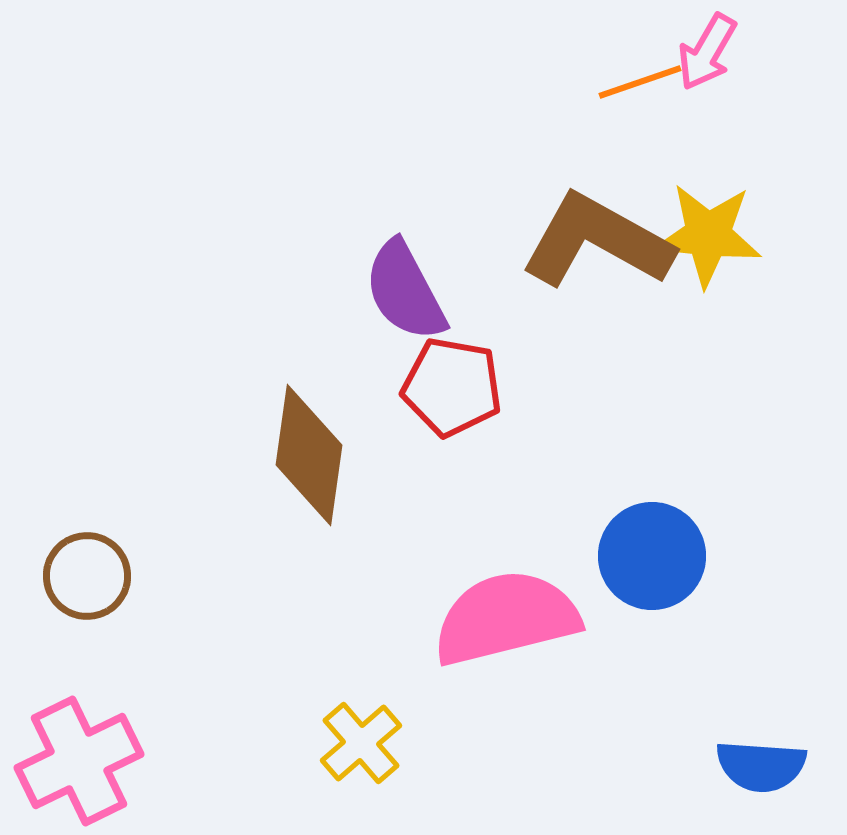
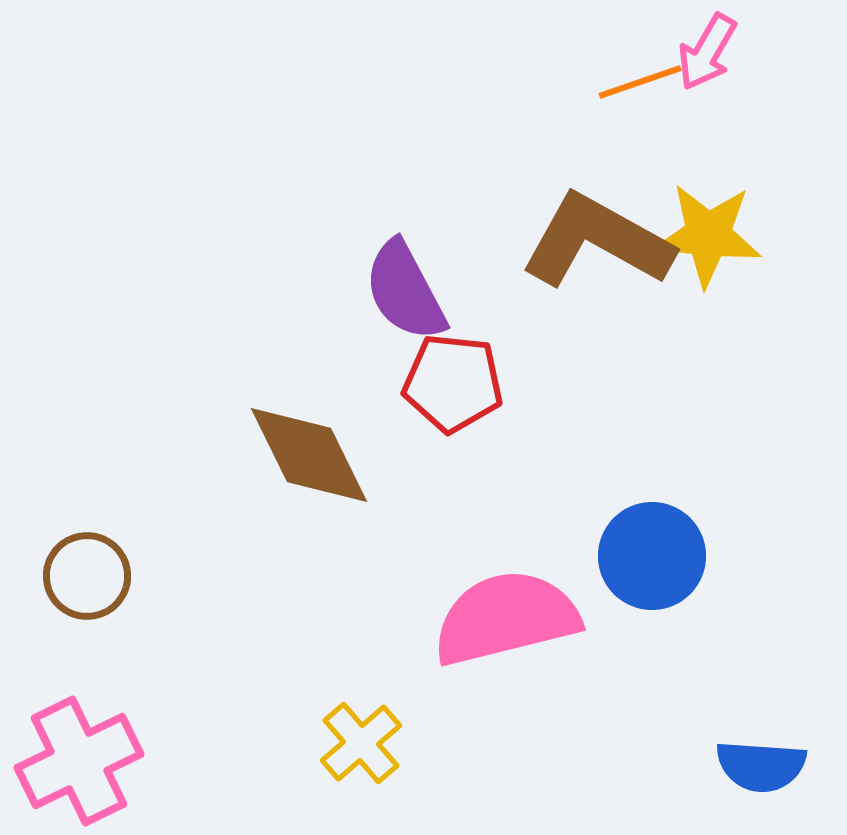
red pentagon: moved 1 px right, 4 px up; rotated 4 degrees counterclockwise
brown diamond: rotated 34 degrees counterclockwise
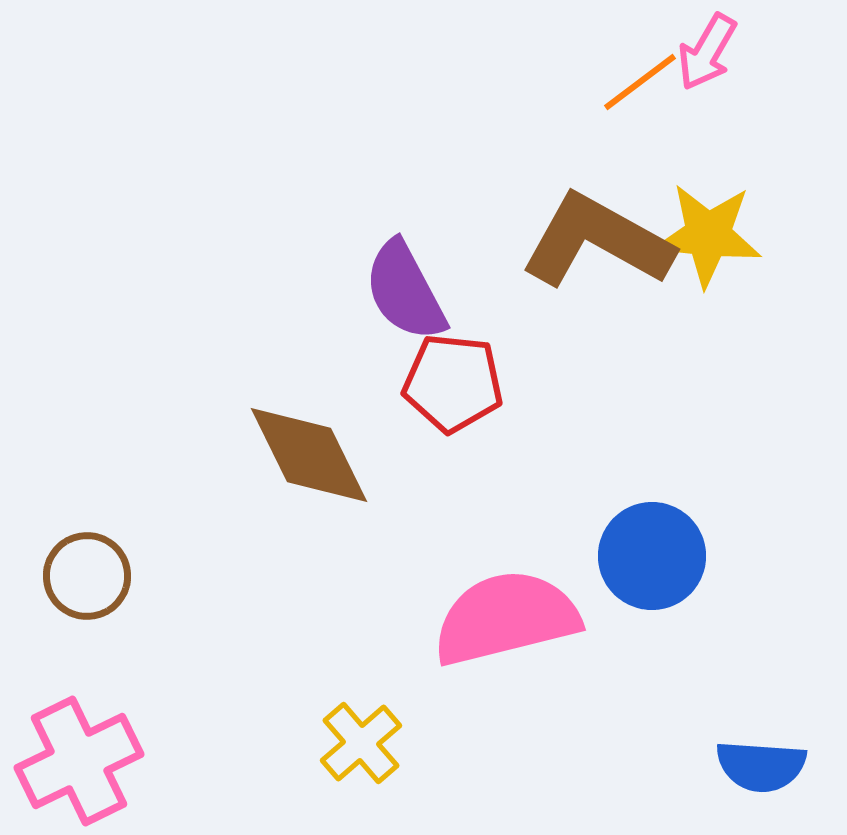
orange line: rotated 18 degrees counterclockwise
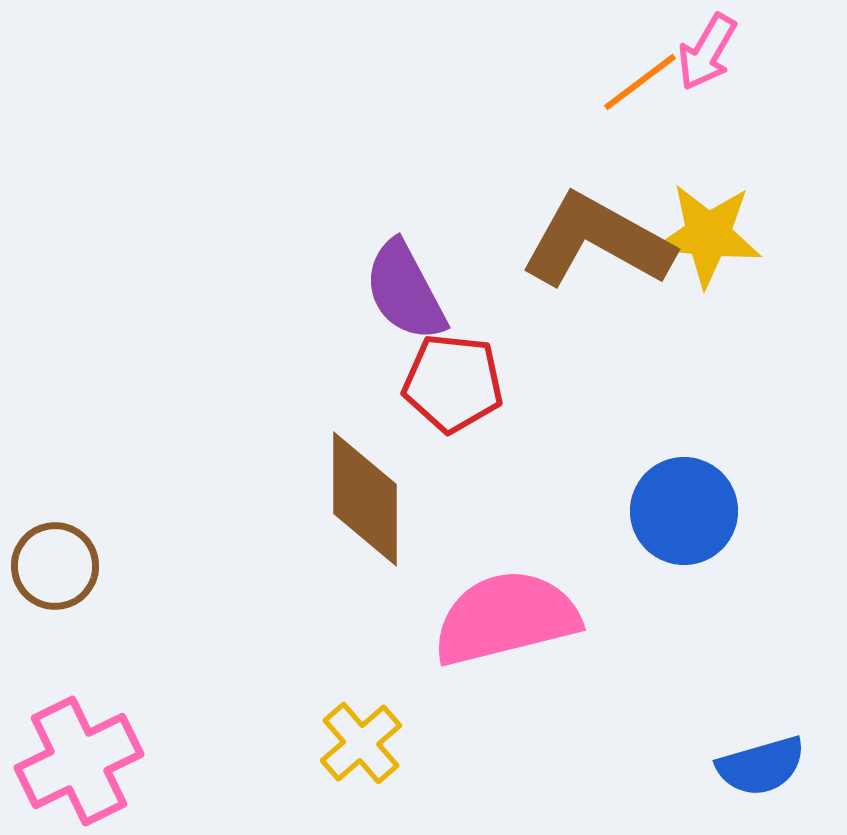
brown diamond: moved 56 px right, 44 px down; rotated 26 degrees clockwise
blue circle: moved 32 px right, 45 px up
brown circle: moved 32 px left, 10 px up
blue semicircle: rotated 20 degrees counterclockwise
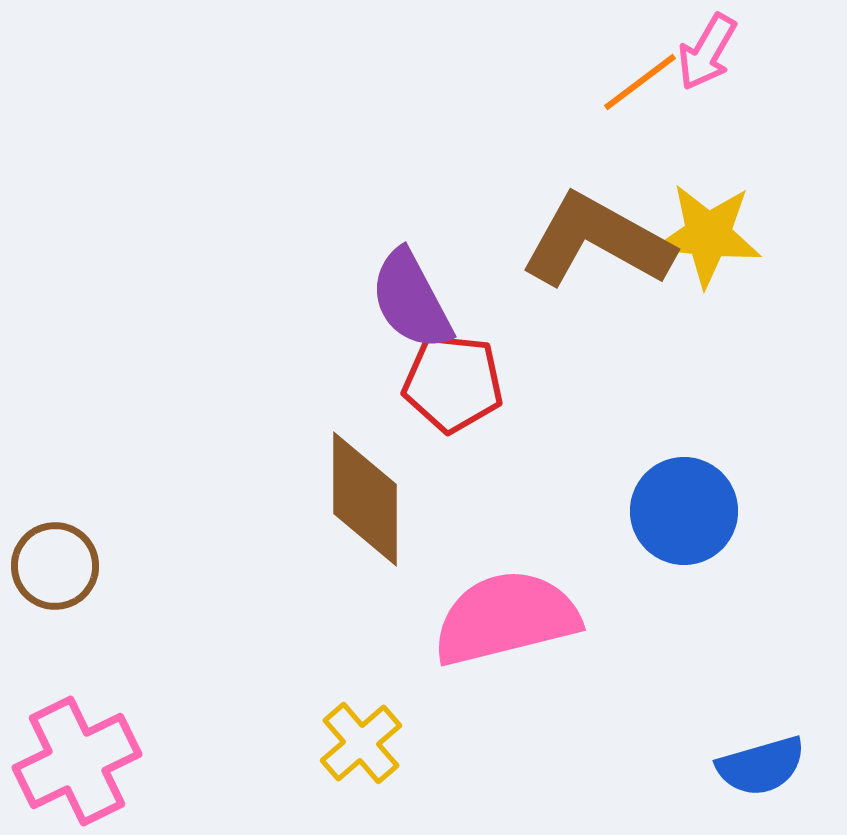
purple semicircle: moved 6 px right, 9 px down
pink cross: moved 2 px left
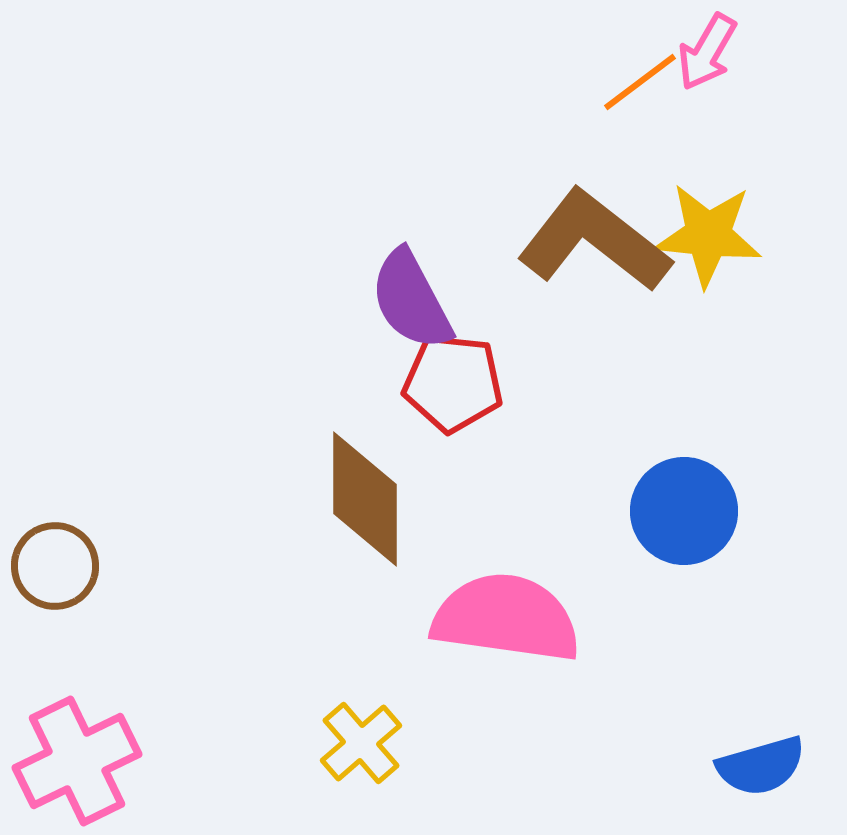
brown L-shape: moved 3 px left; rotated 9 degrees clockwise
pink semicircle: rotated 22 degrees clockwise
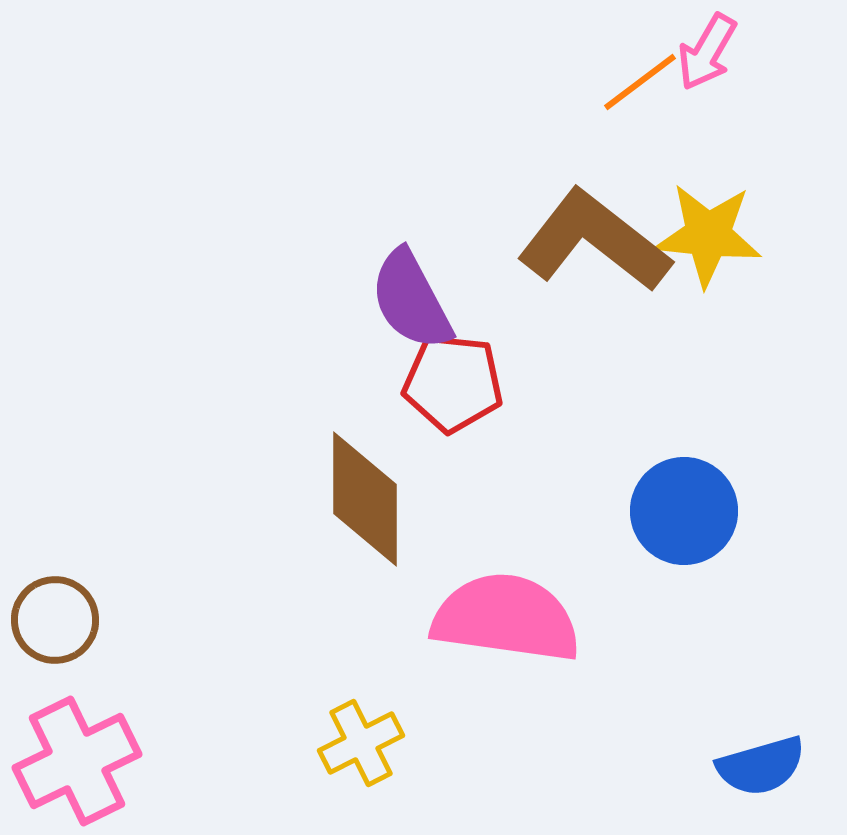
brown circle: moved 54 px down
yellow cross: rotated 14 degrees clockwise
